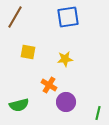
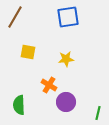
yellow star: moved 1 px right
green semicircle: rotated 102 degrees clockwise
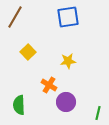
yellow square: rotated 35 degrees clockwise
yellow star: moved 2 px right, 2 px down
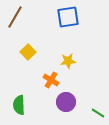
orange cross: moved 2 px right, 5 px up
green line: rotated 72 degrees counterclockwise
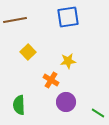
brown line: moved 3 px down; rotated 50 degrees clockwise
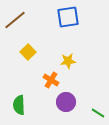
brown line: rotated 30 degrees counterclockwise
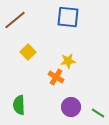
blue square: rotated 15 degrees clockwise
orange cross: moved 5 px right, 3 px up
purple circle: moved 5 px right, 5 px down
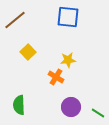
yellow star: moved 1 px up
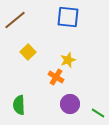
yellow star: rotated 14 degrees counterclockwise
purple circle: moved 1 px left, 3 px up
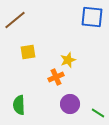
blue square: moved 24 px right
yellow square: rotated 35 degrees clockwise
orange cross: rotated 35 degrees clockwise
